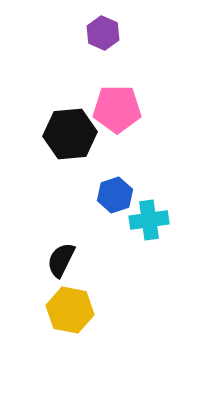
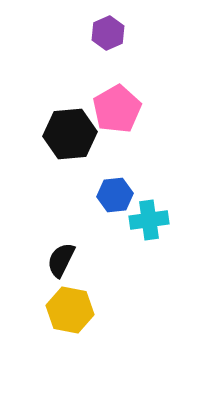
purple hexagon: moved 5 px right; rotated 12 degrees clockwise
pink pentagon: rotated 30 degrees counterclockwise
blue hexagon: rotated 12 degrees clockwise
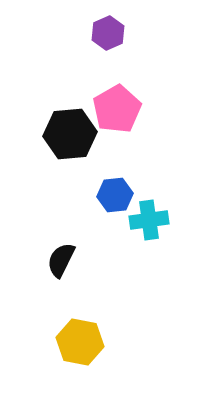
yellow hexagon: moved 10 px right, 32 px down
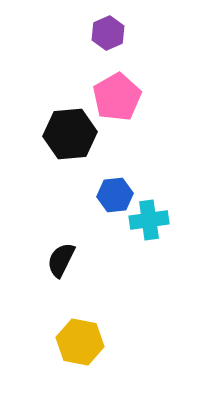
pink pentagon: moved 12 px up
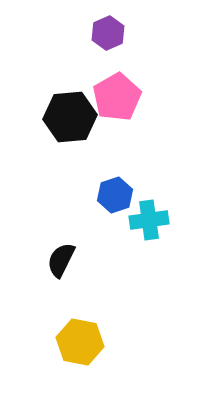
black hexagon: moved 17 px up
blue hexagon: rotated 12 degrees counterclockwise
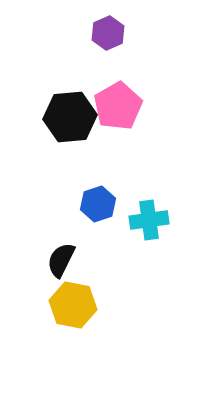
pink pentagon: moved 1 px right, 9 px down
blue hexagon: moved 17 px left, 9 px down
yellow hexagon: moved 7 px left, 37 px up
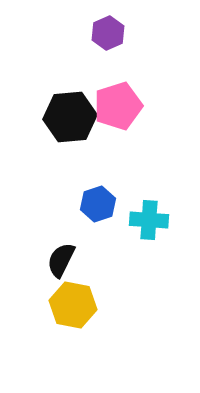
pink pentagon: rotated 12 degrees clockwise
cyan cross: rotated 12 degrees clockwise
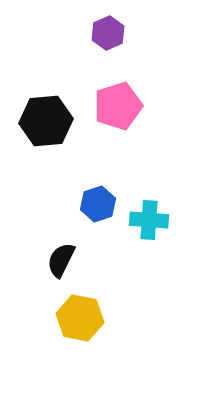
black hexagon: moved 24 px left, 4 px down
yellow hexagon: moved 7 px right, 13 px down
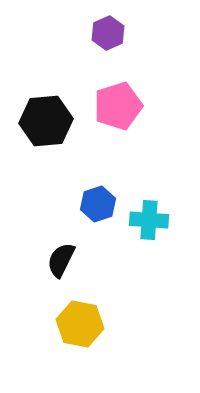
yellow hexagon: moved 6 px down
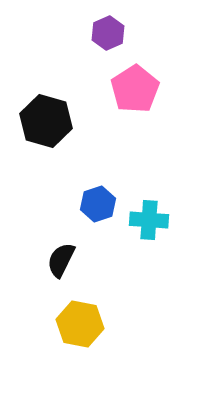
pink pentagon: moved 17 px right, 17 px up; rotated 15 degrees counterclockwise
black hexagon: rotated 21 degrees clockwise
